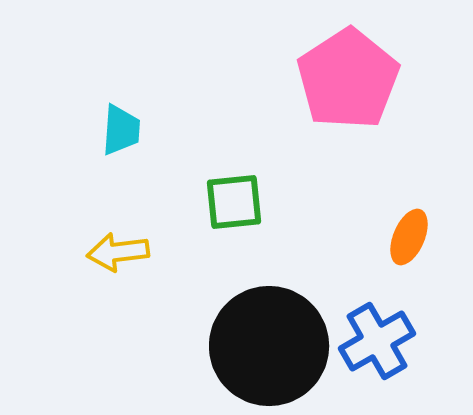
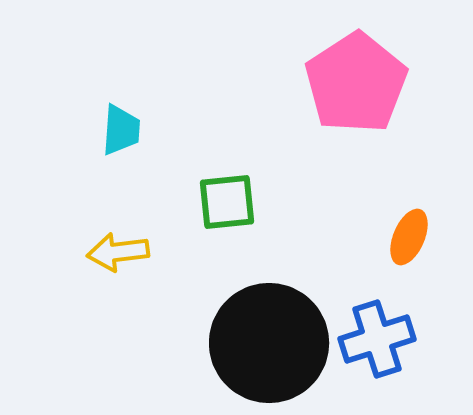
pink pentagon: moved 8 px right, 4 px down
green square: moved 7 px left
blue cross: moved 2 px up; rotated 12 degrees clockwise
black circle: moved 3 px up
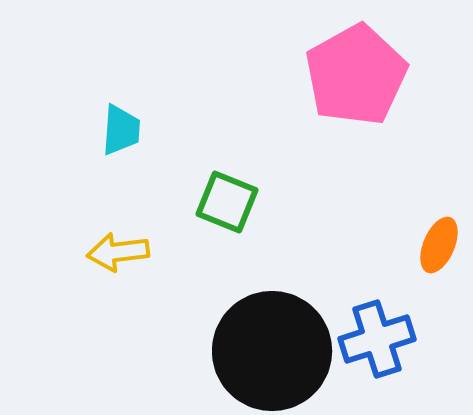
pink pentagon: moved 8 px up; rotated 4 degrees clockwise
green square: rotated 28 degrees clockwise
orange ellipse: moved 30 px right, 8 px down
black circle: moved 3 px right, 8 px down
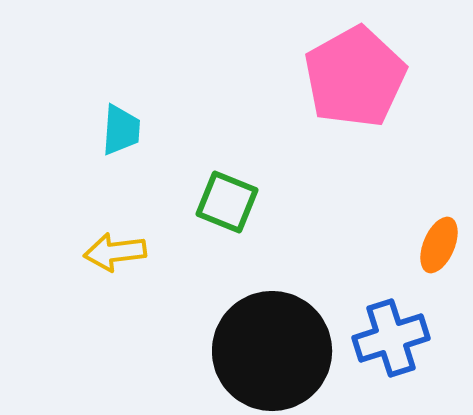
pink pentagon: moved 1 px left, 2 px down
yellow arrow: moved 3 px left
blue cross: moved 14 px right, 1 px up
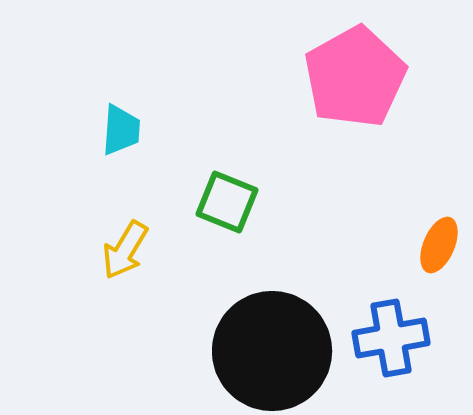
yellow arrow: moved 10 px right, 2 px up; rotated 52 degrees counterclockwise
blue cross: rotated 8 degrees clockwise
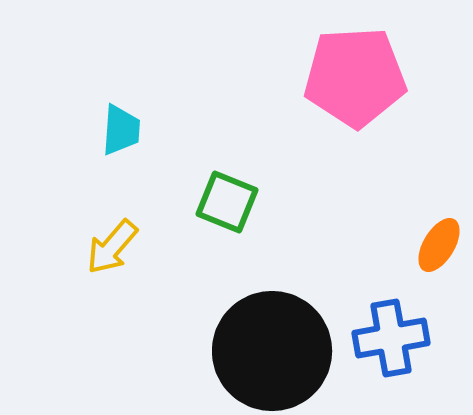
pink pentagon: rotated 26 degrees clockwise
orange ellipse: rotated 8 degrees clockwise
yellow arrow: moved 13 px left, 3 px up; rotated 10 degrees clockwise
